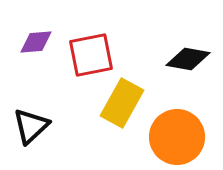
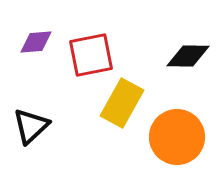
black diamond: moved 3 px up; rotated 9 degrees counterclockwise
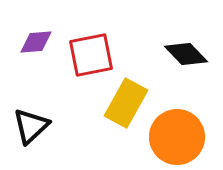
black diamond: moved 2 px left, 2 px up; rotated 45 degrees clockwise
yellow rectangle: moved 4 px right
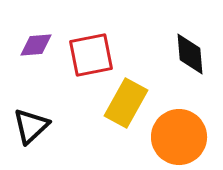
purple diamond: moved 3 px down
black diamond: moved 4 px right; rotated 39 degrees clockwise
orange circle: moved 2 px right
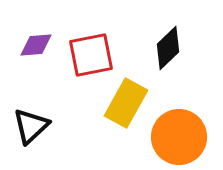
black diamond: moved 22 px left, 6 px up; rotated 51 degrees clockwise
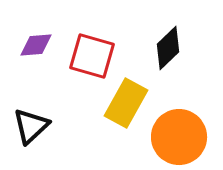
red square: moved 1 px right, 1 px down; rotated 27 degrees clockwise
